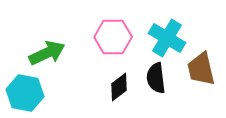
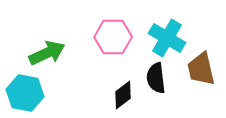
black diamond: moved 4 px right, 8 px down
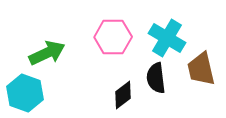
cyan hexagon: rotated 9 degrees clockwise
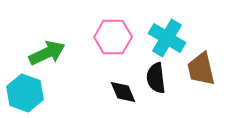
black diamond: moved 3 px up; rotated 76 degrees counterclockwise
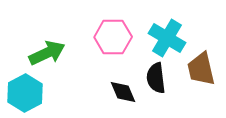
cyan hexagon: rotated 12 degrees clockwise
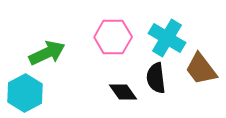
brown trapezoid: rotated 24 degrees counterclockwise
black diamond: rotated 12 degrees counterclockwise
